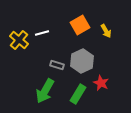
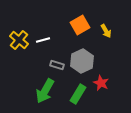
white line: moved 1 px right, 7 px down
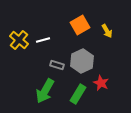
yellow arrow: moved 1 px right
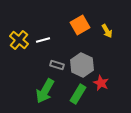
gray hexagon: moved 4 px down; rotated 10 degrees counterclockwise
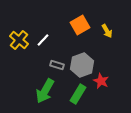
white line: rotated 32 degrees counterclockwise
gray hexagon: rotated 15 degrees clockwise
red star: moved 2 px up
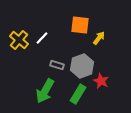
orange square: rotated 36 degrees clockwise
yellow arrow: moved 8 px left, 7 px down; rotated 112 degrees counterclockwise
white line: moved 1 px left, 2 px up
gray hexagon: moved 1 px down
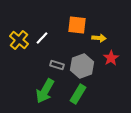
orange square: moved 3 px left
yellow arrow: rotated 56 degrees clockwise
red star: moved 10 px right, 23 px up; rotated 14 degrees clockwise
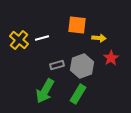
white line: rotated 32 degrees clockwise
gray rectangle: rotated 32 degrees counterclockwise
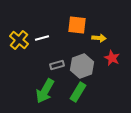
red star: moved 1 px right; rotated 14 degrees counterclockwise
green rectangle: moved 2 px up
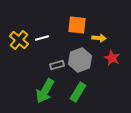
gray hexagon: moved 2 px left, 6 px up
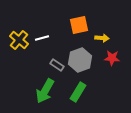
orange square: moved 2 px right; rotated 18 degrees counterclockwise
yellow arrow: moved 3 px right
red star: rotated 21 degrees counterclockwise
gray rectangle: rotated 48 degrees clockwise
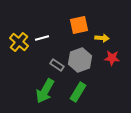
yellow cross: moved 2 px down
